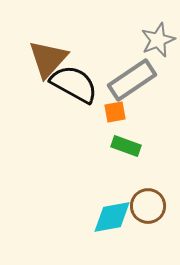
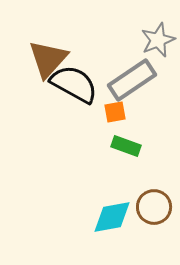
brown circle: moved 6 px right, 1 px down
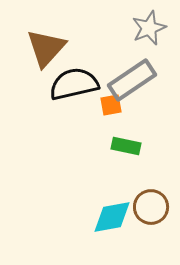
gray star: moved 9 px left, 12 px up
brown triangle: moved 2 px left, 11 px up
black semicircle: rotated 42 degrees counterclockwise
orange square: moved 4 px left, 7 px up
green rectangle: rotated 8 degrees counterclockwise
brown circle: moved 3 px left
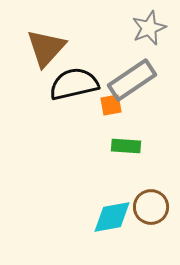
green rectangle: rotated 8 degrees counterclockwise
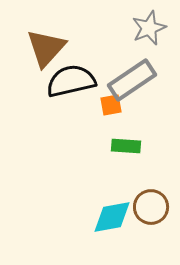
black semicircle: moved 3 px left, 3 px up
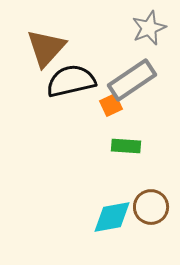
orange square: rotated 15 degrees counterclockwise
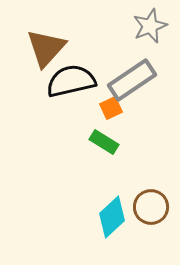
gray star: moved 1 px right, 2 px up
orange square: moved 3 px down
green rectangle: moved 22 px left, 4 px up; rotated 28 degrees clockwise
cyan diamond: rotated 33 degrees counterclockwise
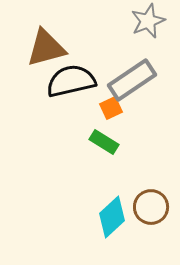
gray star: moved 2 px left, 5 px up
brown triangle: rotated 33 degrees clockwise
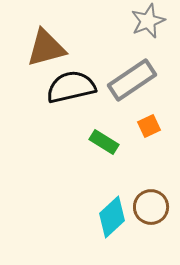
black semicircle: moved 6 px down
orange square: moved 38 px right, 18 px down
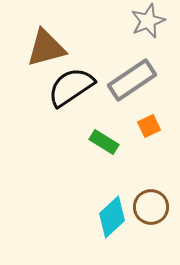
black semicircle: rotated 21 degrees counterclockwise
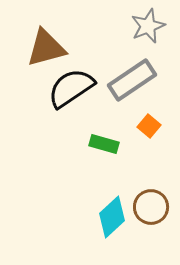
gray star: moved 5 px down
black semicircle: moved 1 px down
orange square: rotated 25 degrees counterclockwise
green rectangle: moved 2 px down; rotated 16 degrees counterclockwise
